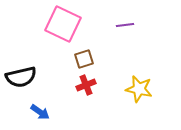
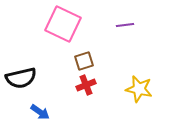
brown square: moved 2 px down
black semicircle: moved 1 px down
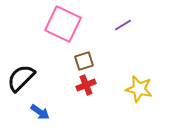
purple line: moved 2 px left; rotated 24 degrees counterclockwise
black semicircle: rotated 148 degrees clockwise
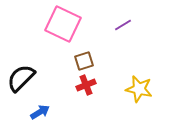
blue arrow: rotated 66 degrees counterclockwise
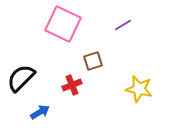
brown square: moved 9 px right
red cross: moved 14 px left
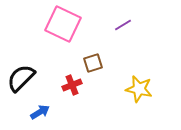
brown square: moved 2 px down
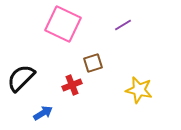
yellow star: moved 1 px down
blue arrow: moved 3 px right, 1 px down
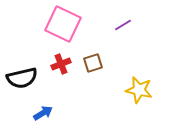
black semicircle: moved 1 px right; rotated 148 degrees counterclockwise
red cross: moved 11 px left, 21 px up
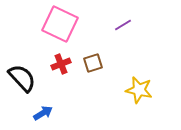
pink square: moved 3 px left
black semicircle: rotated 120 degrees counterclockwise
